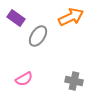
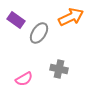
purple rectangle: moved 2 px down
gray ellipse: moved 1 px right, 3 px up
gray cross: moved 15 px left, 12 px up
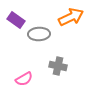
gray ellipse: moved 1 px down; rotated 55 degrees clockwise
gray cross: moved 1 px left, 3 px up
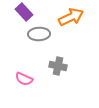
purple rectangle: moved 8 px right, 8 px up; rotated 12 degrees clockwise
pink semicircle: rotated 54 degrees clockwise
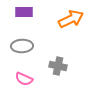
purple rectangle: rotated 48 degrees counterclockwise
orange arrow: moved 2 px down
gray ellipse: moved 17 px left, 12 px down
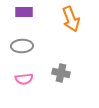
orange arrow: rotated 95 degrees clockwise
gray cross: moved 3 px right, 7 px down
pink semicircle: rotated 30 degrees counterclockwise
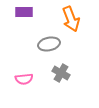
gray ellipse: moved 27 px right, 2 px up; rotated 10 degrees counterclockwise
gray cross: rotated 18 degrees clockwise
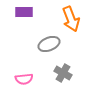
gray ellipse: rotated 10 degrees counterclockwise
gray cross: moved 2 px right
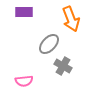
gray ellipse: rotated 25 degrees counterclockwise
gray cross: moved 7 px up
pink semicircle: moved 2 px down
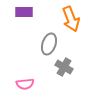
gray ellipse: rotated 25 degrees counterclockwise
gray cross: moved 1 px right, 1 px down
pink semicircle: moved 1 px right, 3 px down
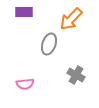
orange arrow: rotated 65 degrees clockwise
gray cross: moved 12 px right, 8 px down
